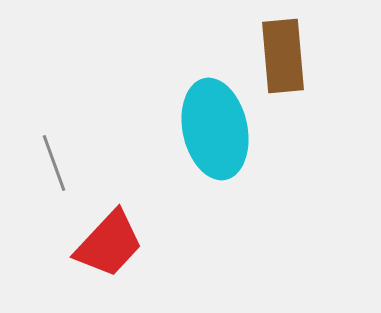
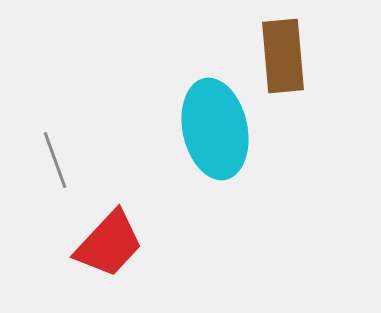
gray line: moved 1 px right, 3 px up
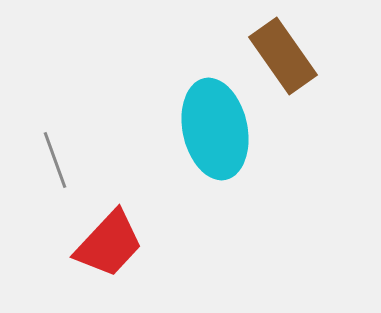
brown rectangle: rotated 30 degrees counterclockwise
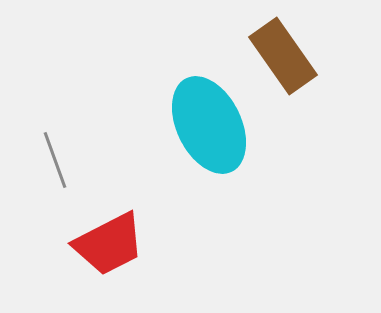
cyan ellipse: moved 6 px left, 4 px up; rotated 14 degrees counterclockwise
red trapezoid: rotated 20 degrees clockwise
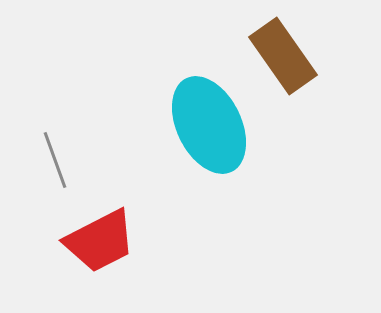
red trapezoid: moved 9 px left, 3 px up
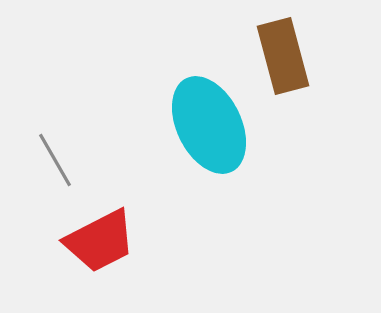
brown rectangle: rotated 20 degrees clockwise
gray line: rotated 10 degrees counterclockwise
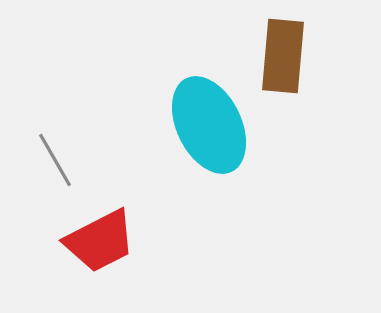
brown rectangle: rotated 20 degrees clockwise
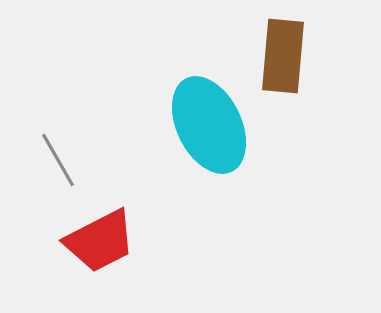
gray line: moved 3 px right
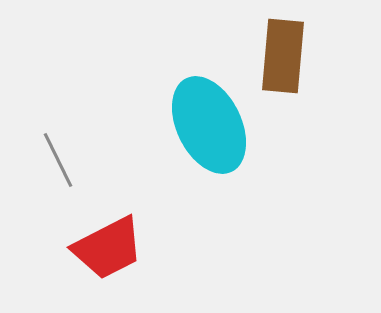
gray line: rotated 4 degrees clockwise
red trapezoid: moved 8 px right, 7 px down
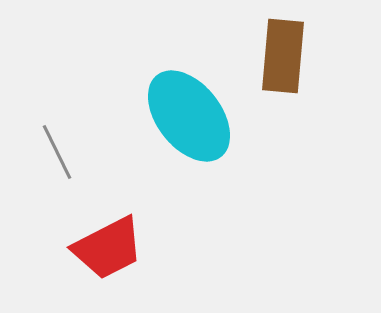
cyan ellipse: moved 20 px left, 9 px up; rotated 12 degrees counterclockwise
gray line: moved 1 px left, 8 px up
